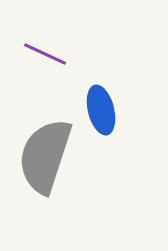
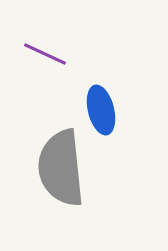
gray semicircle: moved 16 px right, 12 px down; rotated 24 degrees counterclockwise
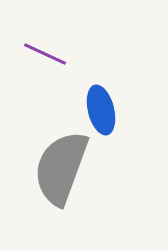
gray semicircle: rotated 26 degrees clockwise
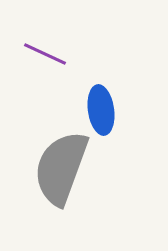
blue ellipse: rotated 6 degrees clockwise
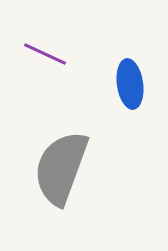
blue ellipse: moved 29 px right, 26 px up
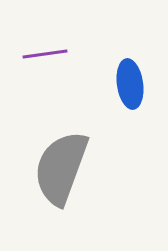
purple line: rotated 33 degrees counterclockwise
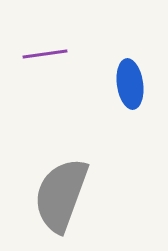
gray semicircle: moved 27 px down
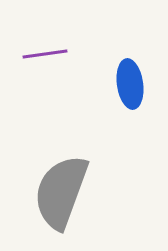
gray semicircle: moved 3 px up
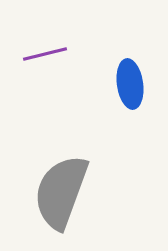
purple line: rotated 6 degrees counterclockwise
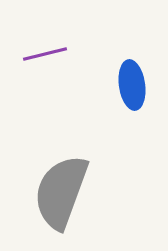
blue ellipse: moved 2 px right, 1 px down
